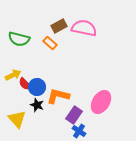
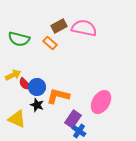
purple rectangle: moved 1 px left, 4 px down
yellow triangle: rotated 24 degrees counterclockwise
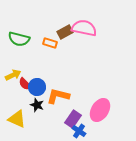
brown rectangle: moved 6 px right, 6 px down
orange rectangle: rotated 24 degrees counterclockwise
pink ellipse: moved 1 px left, 8 px down
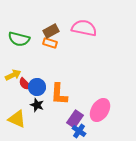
brown rectangle: moved 14 px left, 1 px up
orange L-shape: moved 1 px right, 2 px up; rotated 100 degrees counterclockwise
purple rectangle: moved 2 px right
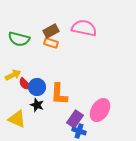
orange rectangle: moved 1 px right
blue cross: rotated 16 degrees counterclockwise
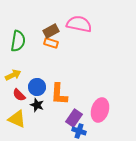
pink semicircle: moved 5 px left, 4 px up
green semicircle: moved 1 px left, 2 px down; rotated 95 degrees counterclockwise
red semicircle: moved 6 px left, 11 px down
pink ellipse: rotated 15 degrees counterclockwise
purple rectangle: moved 1 px left, 1 px up
